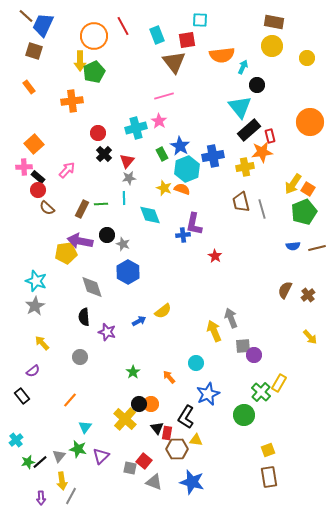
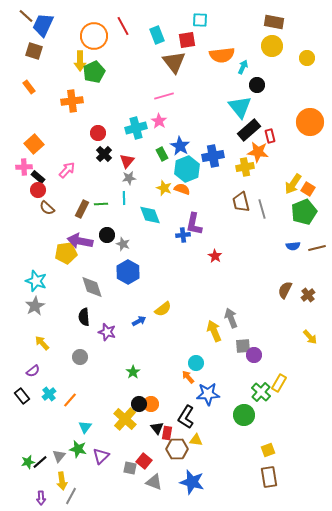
orange star at (262, 152): moved 4 px left; rotated 15 degrees clockwise
yellow semicircle at (163, 311): moved 2 px up
orange arrow at (169, 377): moved 19 px right
blue star at (208, 394): rotated 20 degrees clockwise
cyan cross at (16, 440): moved 33 px right, 46 px up
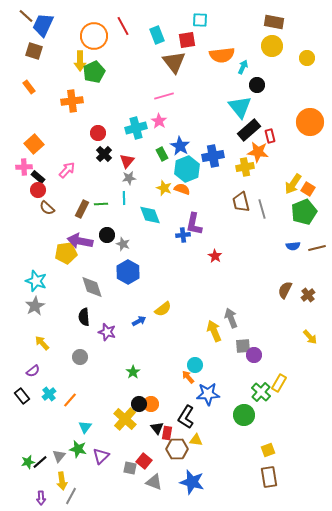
cyan circle at (196, 363): moved 1 px left, 2 px down
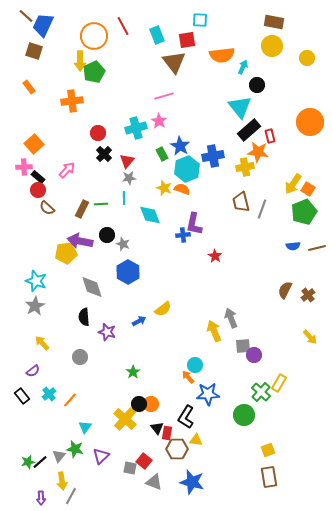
gray line at (262, 209): rotated 36 degrees clockwise
green star at (78, 449): moved 3 px left
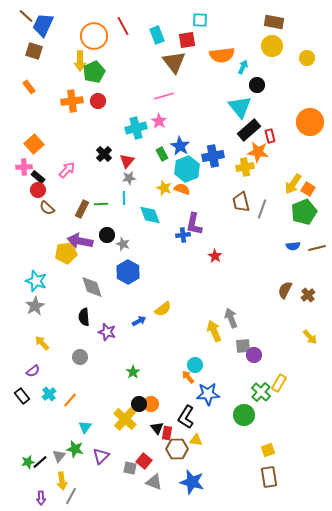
red circle at (98, 133): moved 32 px up
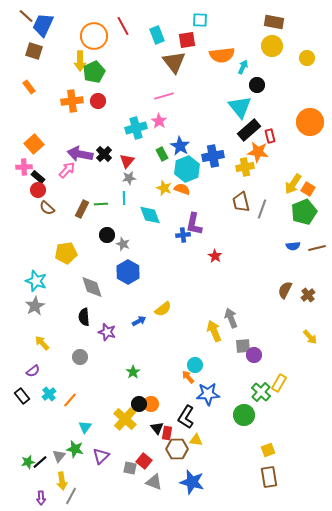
purple arrow at (80, 241): moved 87 px up
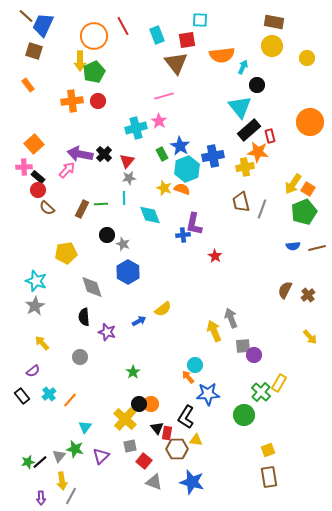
brown triangle at (174, 62): moved 2 px right, 1 px down
orange rectangle at (29, 87): moved 1 px left, 2 px up
gray square at (130, 468): moved 22 px up; rotated 24 degrees counterclockwise
